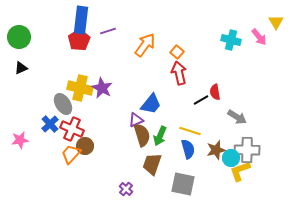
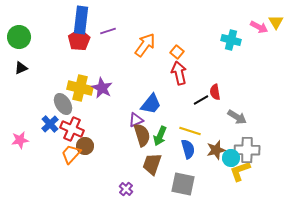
pink arrow: moved 10 px up; rotated 24 degrees counterclockwise
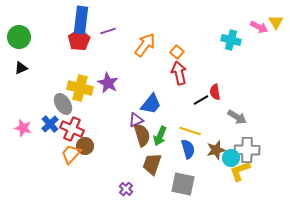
purple star: moved 6 px right, 5 px up
pink star: moved 3 px right, 12 px up; rotated 24 degrees clockwise
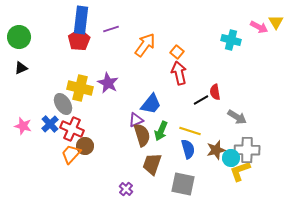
purple line: moved 3 px right, 2 px up
pink star: moved 2 px up
green arrow: moved 1 px right, 5 px up
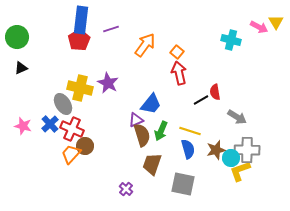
green circle: moved 2 px left
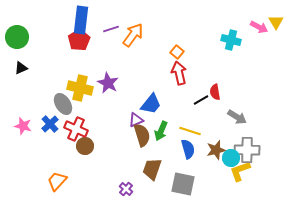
orange arrow: moved 12 px left, 10 px up
red cross: moved 4 px right
orange trapezoid: moved 14 px left, 27 px down
brown trapezoid: moved 5 px down
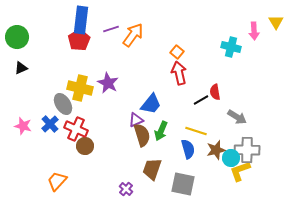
pink arrow: moved 5 px left, 4 px down; rotated 60 degrees clockwise
cyan cross: moved 7 px down
yellow line: moved 6 px right
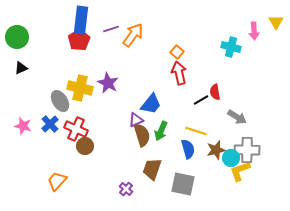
gray ellipse: moved 3 px left, 3 px up
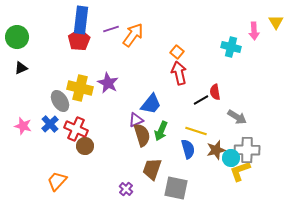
gray square: moved 7 px left, 4 px down
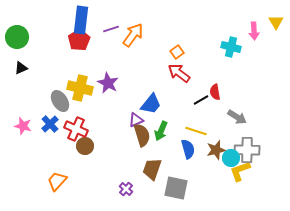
orange square: rotated 16 degrees clockwise
red arrow: rotated 40 degrees counterclockwise
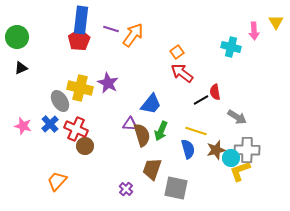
purple line: rotated 35 degrees clockwise
red arrow: moved 3 px right
purple triangle: moved 6 px left, 4 px down; rotated 28 degrees clockwise
